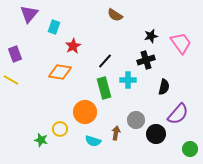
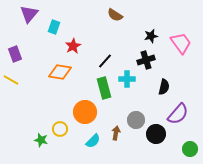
cyan cross: moved 1 px left, 1 px up
cyan semicircle: rotated 63 degrees counterclockwise
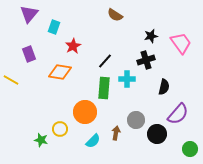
purple rectangle: moved 14 px right
green rectangle: rotated 20 degrees clockwise
black circle: moved 1 px right
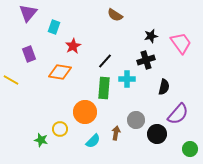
purple triangle: moved 1 px left, 1 px up
